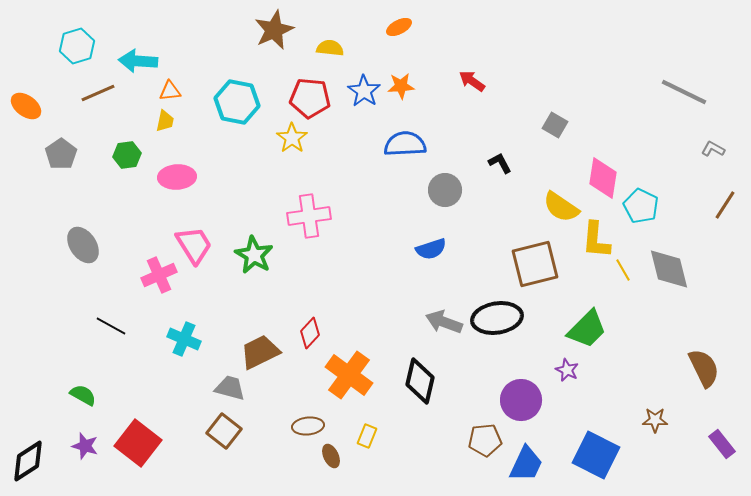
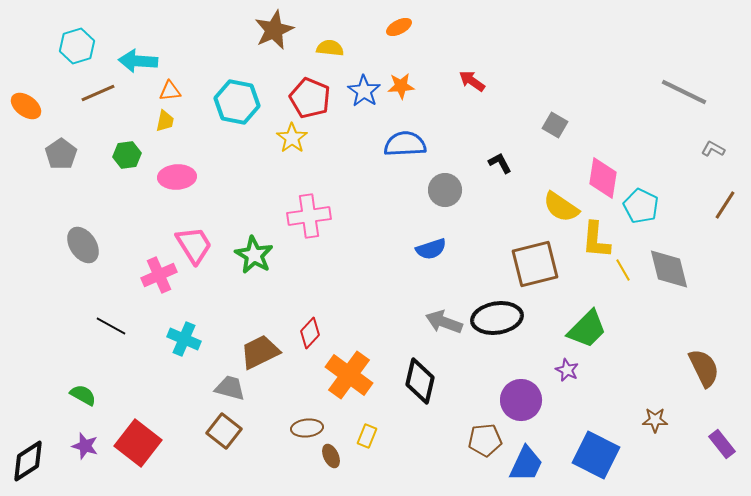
red pentagon at (310, 98): rotated 18 degrees clockwise
brown ellipse at (308, 426): moved 1 px left, 2 px down
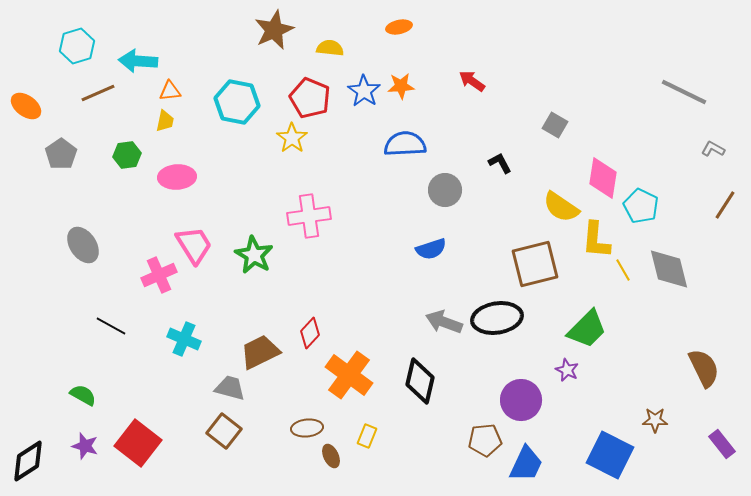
orange ellipse at (399, 27): rotated 15 degrees clockwise
blue square at (596, 455): moved 14 px right
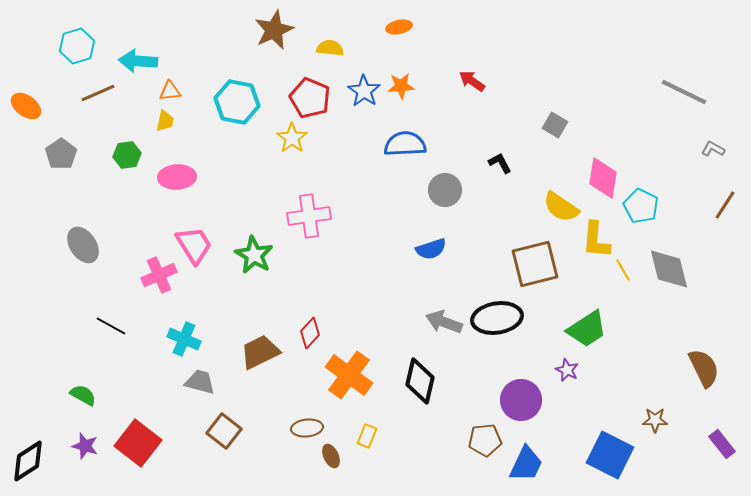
green trapezoid at (587, 329): rotated 12 degrees clockwise
gray trapezoid at (230, 388): moved 30 px left, 6 px up
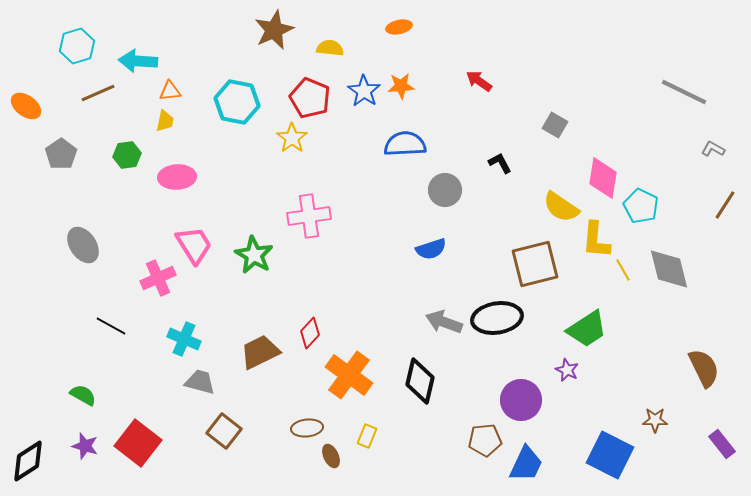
red arrow at (472, 81): moved 7 px right
pink cross at (159, 275): moved 1 px left, 3 px down
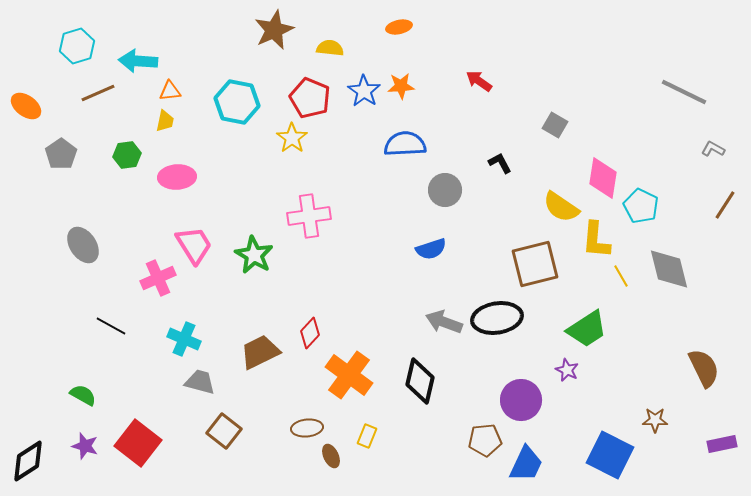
yellow line at (623, 270): moved 2 px left, 6 px down
purple rectangle at (722, 444): rotated 64 degrees counterclockwise
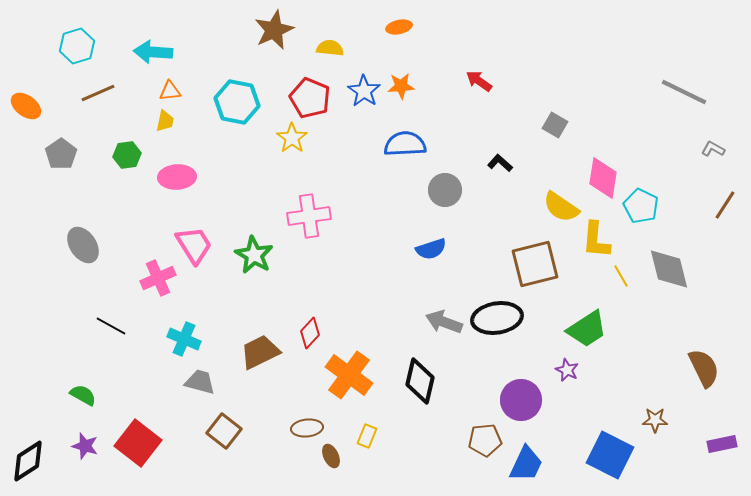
cyan arrow at (138, 61): moved 15 px right, 9 px up
black L-shape at (500, 163): rotated 20 degrees counterclockwise
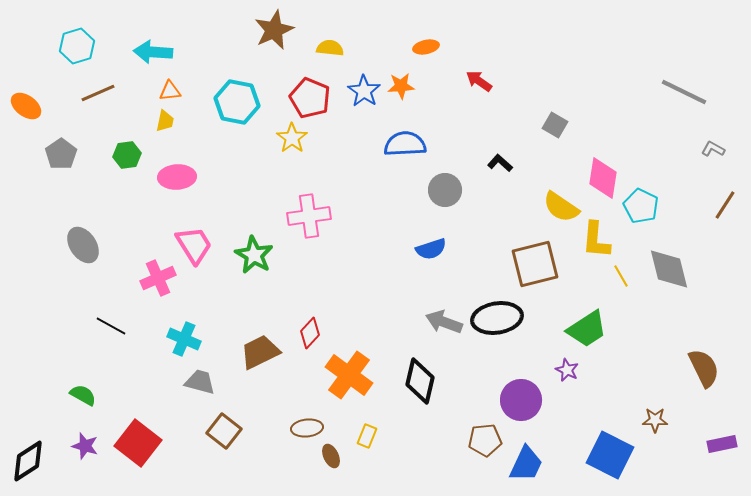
orange ellipse at (399, 27): moved 27 px right, 20 px down
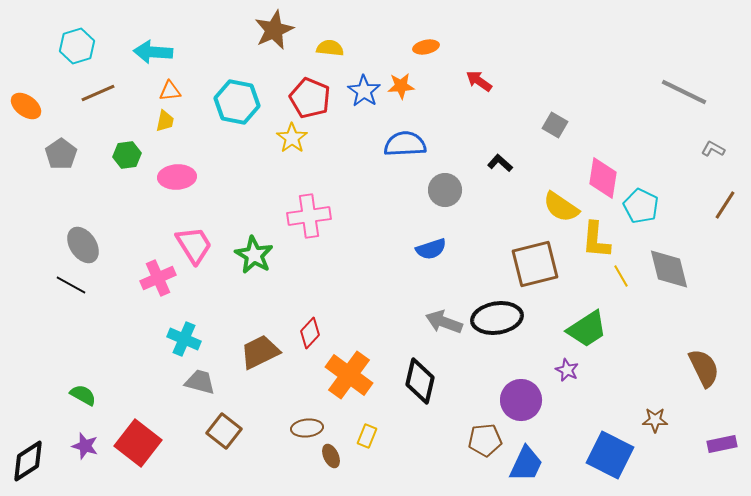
black line at (111, 326): moved 40 px left, 41 px up
